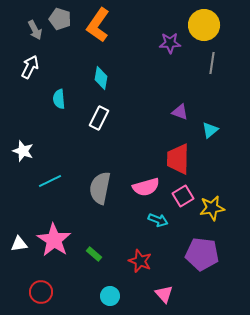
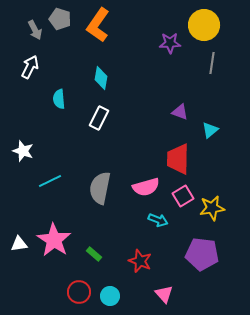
red circle: moved 38 px right
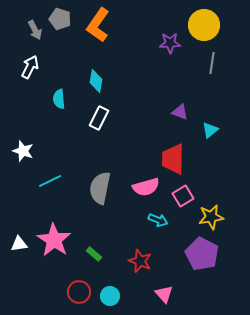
cyan diamond: moved 5 px left, 3 px down
red trapezoid: moved 5 px left
yellow star: moved 1 px left, 9 px down
purple pentagon: rotated 20 degrees clockwise
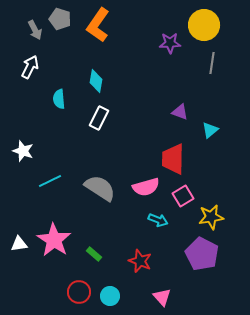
gray semicircle: rotated 112 degrees clockwise
pink triangle: moved 2 px left, 3 px down
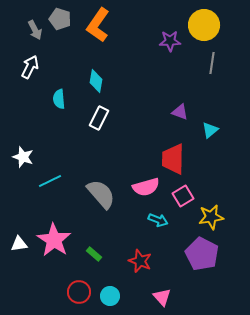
purple star: moved 2 px up
white star: moved 6 px down
gray semicircle: moved 1 px right, 6 px down; rotated 16 degrees clockwise
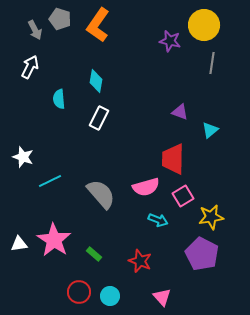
purple star: rotated 15 degrees clockwise
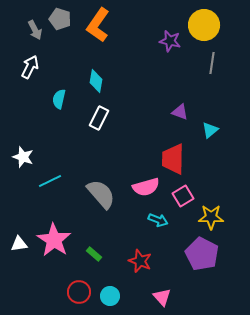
cyan semicircle: rotated 18 degrees clockwise
yellow star: rotated 10 degrees clockwise
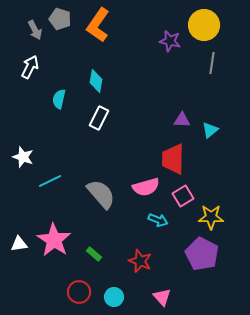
purple triangle: moved 2 px right, 8 px down; rotated 18 degrees counterclockwise
cyan circle: moved 4 px right, 1 px down
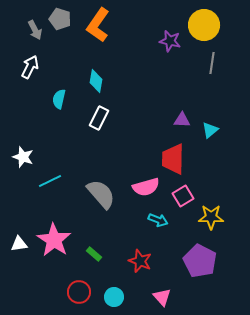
purple pentagon: moved 2 px left, 7 px down
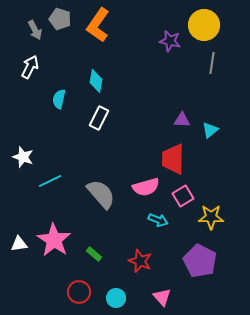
cyan circle: moved 2 px right, 1 px down
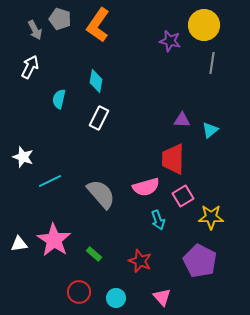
cyan arrow: rotated 48 degrees clockwise
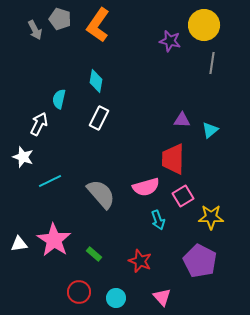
white arrow: moved 9 px right, 57 px down
